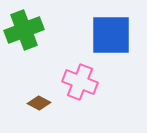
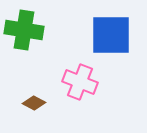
green cross: rotated 30 degrees clockwise
brown diamond: moved 5 px left
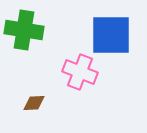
pink cross: moved 10 px up
brown diamond: rotated 30 degrees counterclockwise
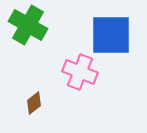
green cross: moved 4 px right, 5 px up; rotated 21 degrees clockwise
brown diamond: rotated 35 degrees counterclockwise
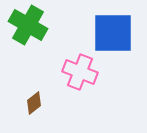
blue square: moved 2 px right, 2 px up
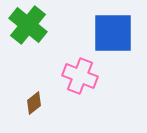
green cross: rotated 9 degrees clockwise
pink cross: moved 4 px down
